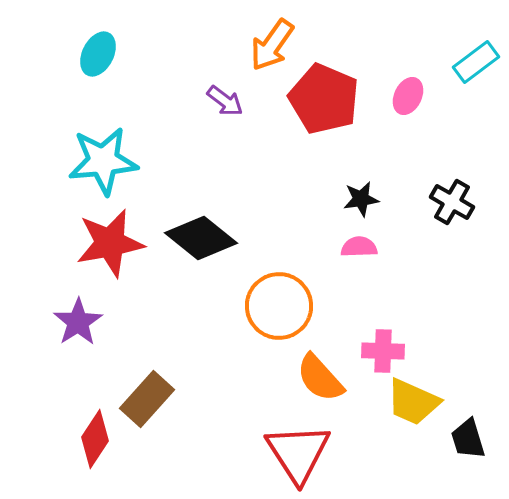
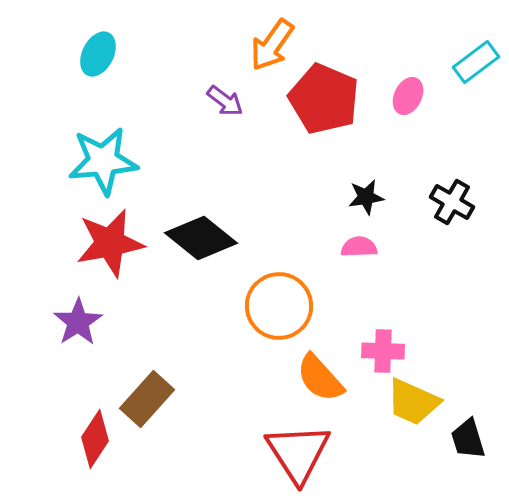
black star: moved 5 px right, 2 px up
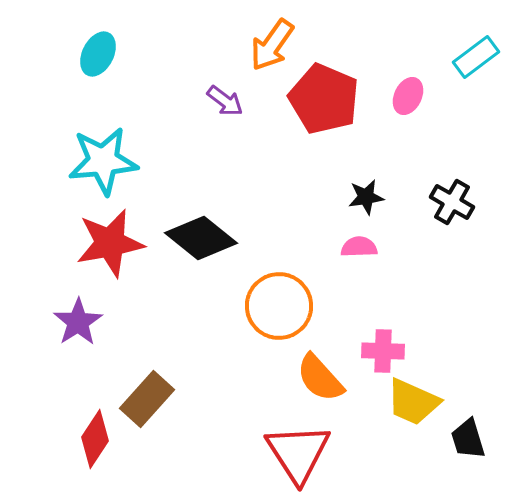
cyan rectangle: moved 5 px up
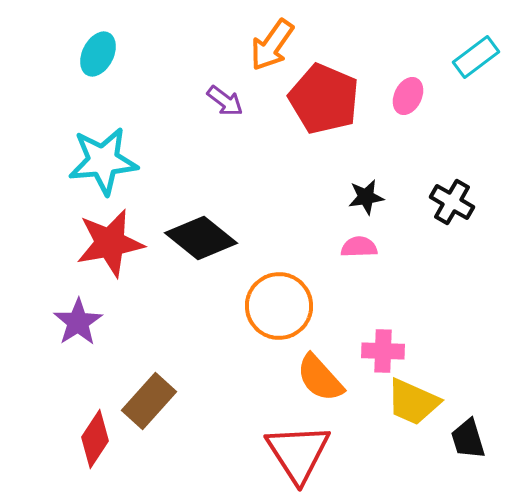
brown rectangle: moved 2 px right, 2 px down
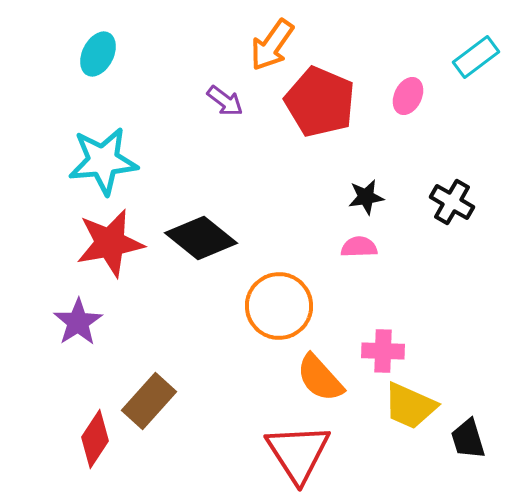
red pentagon: moved 4 px left, 3 px down
yellow trapezoid: moved 3 px left, 4 px down
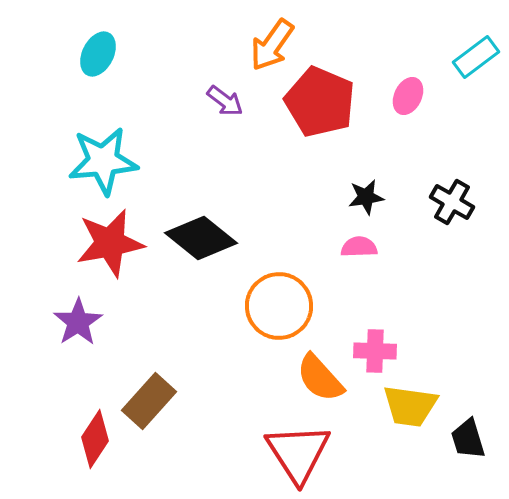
pink cross: moved 8 px left
yellow trapezoid: rotated 16 degrees counterclockwise
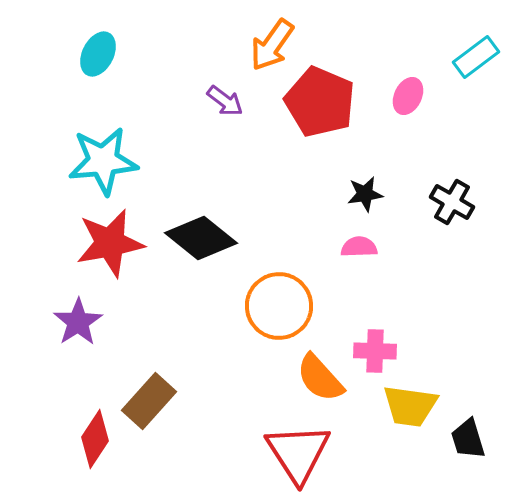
black star: moved 1 px left, 3 px up
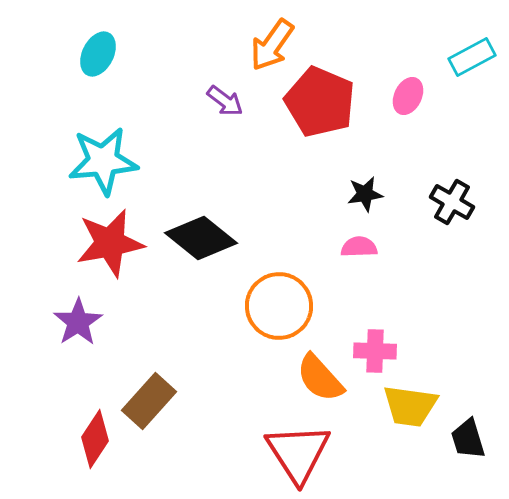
cyan rectangle: moved 4 px left; rotated 9 degrees clockwise
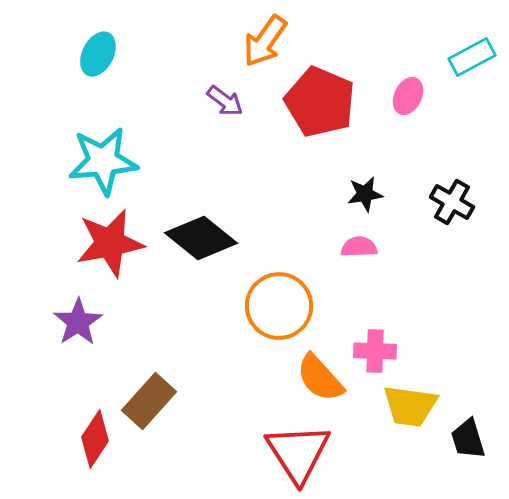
orange arrow: moved 7 px left, 4 px up
